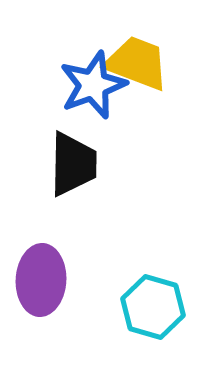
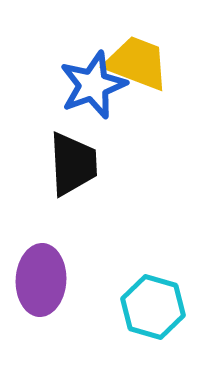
black trapezoid: rotated 4 degrees counterclockwise
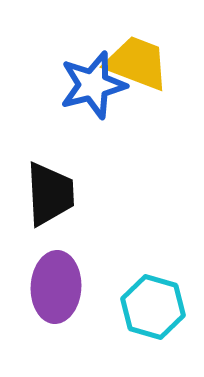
blue star: rotated 6 degrees clockwise
black trapezoid: moved 23 px left, 30 px down
purple ellipse: moved 15 px right, 7 px down
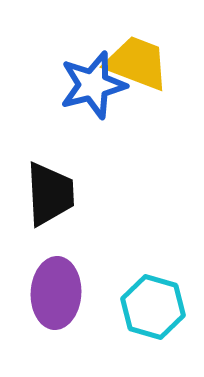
purple ellipse: moved 6 px down
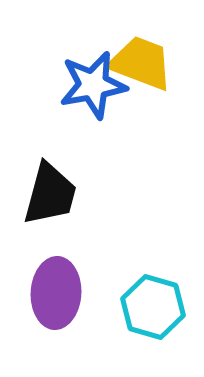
yellow trapezoid: moved 4 px right
blue star: rotated 4 degrees clockwise
black trapezoid: rotated 18 degrees clockwise
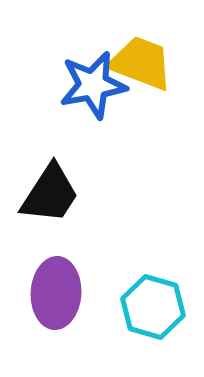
black trapezoid: rotated 18 degrees clockwise
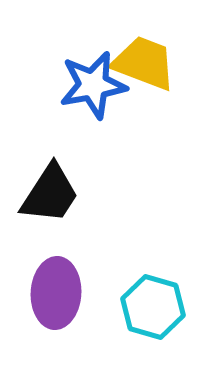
yellow trapezoid: moved 3 px right
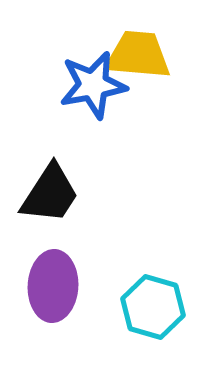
yellow trapezoid: moved 6 px left, 8 px up; rotated 16 degrees counterclockwise
purple ellipse: moved 3 px left, 7 px up
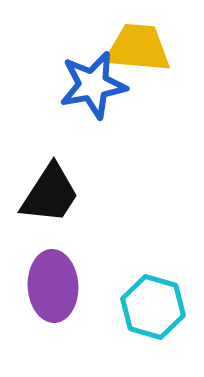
yellow trapezoid: moved 7 px up
purple ellipse: rotated 6 degrees counterclockwise
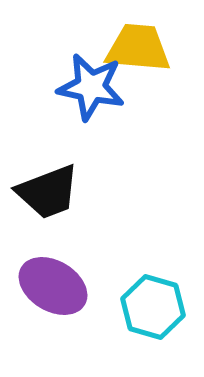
blue star: moved 2 px left, 2 px down; rotated 22 degrees clockwise
black trapezoid: moved 2 px left, 2 px up; rotated 36 degrees clockwise
purple ellipse: rotated 56 degrees counterclockwise
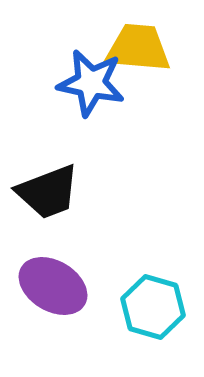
blue star: moved 4 px up
